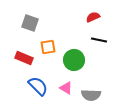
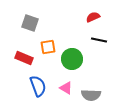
green circle: moved 2 px left, 1 px up
blue semicircle: rotated 25 degrees clockwise
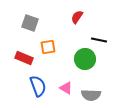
red semicircle: moved 16 px left; rotated 32 degrees counterclockwise
green circle: moved 13 px right
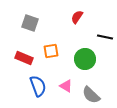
black line: moved 6 px right, 3 px up
orange square: moved 3 px right, 4 px down
pink triangle: moved 2 px up
gray semicircle: rotated 42 degrees clockwise
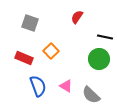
orange square: rotated 35 degrees counterclockwise
green circle: moved 14 px right
